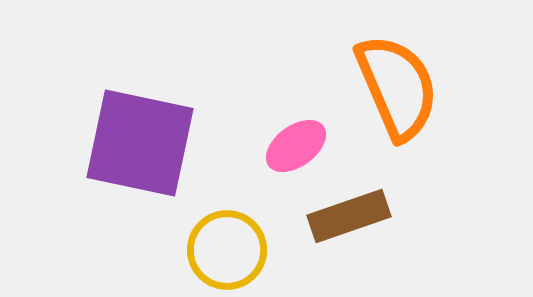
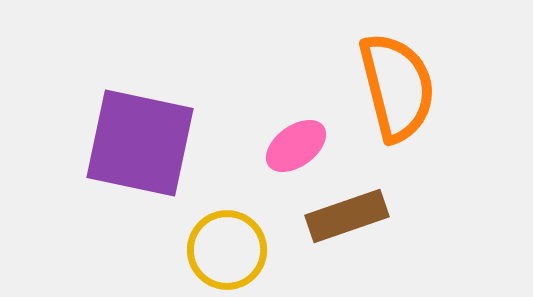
orange semicircle: rotated 9 degrees clockwise
brown rectangle: moved 2 px left
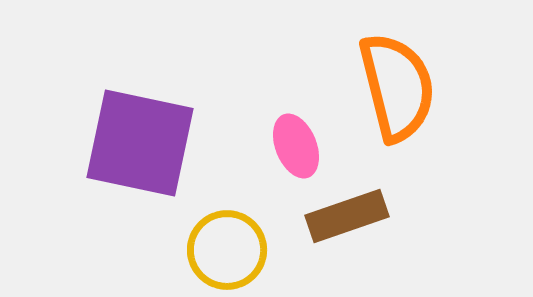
pink ellipse: rotated 76 degrees counterclockwise
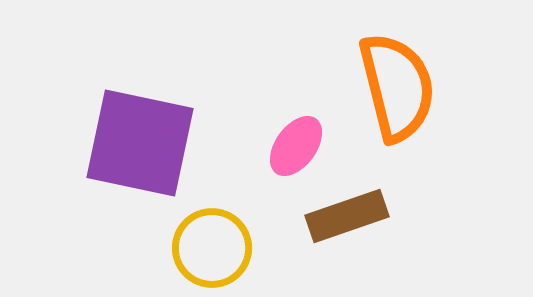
pink ellipse: rotated 58 degrees clockwise
yellow circle: moved 15 px left, 2 px up
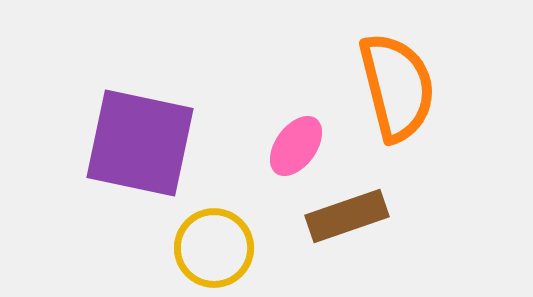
yellow circle: moved 2 px right
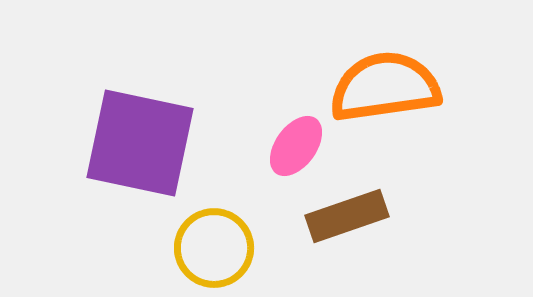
orange semicircle: moved 12 px left; rotated 84 degrees counterclockwise
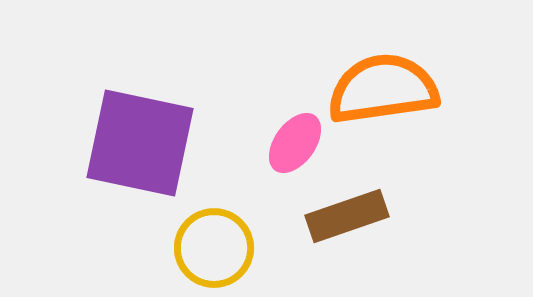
orange semicircle: moved 2 px left, 2 px down
pink ellipse: moved 1 px left, 3 px up
